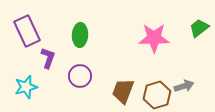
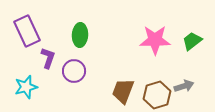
green trapezoid: moved 7 px left, 13 px down
pink star: moved 1 px right, 2 px down
purple circle: moved 6 px left, 5 px up
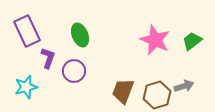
green ellipse: rotated 25 degrees counterclockwise
pink star: rotated 24 degrees clockwise
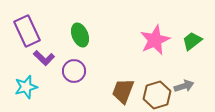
pink star: rotated 24 degrees clockwise
purple L-shape: moved 4 px left; rotated 115 degrees clockwise
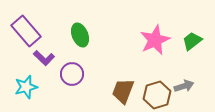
purple rectangle: moved 1 px left; rotated 16 degrees counterclockwise
purple circle: moved 2 px left, 3 px down
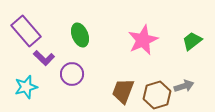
pink star: moved 12 px left
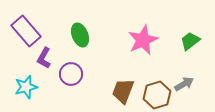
green trapezoid: moved 2 px left
purple L-shape: rotated 75 degrees clockwise
purple circle: moved 1 px left
gray arrow: moved 2 px up; rotated 12 degrees counterclockwise
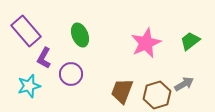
pink star: moved 3 px right, 3 px down
cyan star: moved 3 px right, 1 px up
brown trapezoid: moved 1 px left
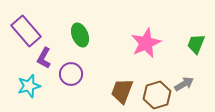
green trapezoid: moved 6 px right, 3 px down; rotated 30 degrees counterclockwise
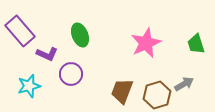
purple rectangle: moved 6 px left
green trapezoid: rotated 40 degrees counterclockwise
purple L-shape: moved 3 px right, 4 px up; rotated 95 degrees counterclockwise
